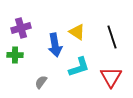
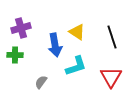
cyan L-shape: moved 3 px left, 1 px up
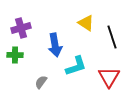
yellow triangle: moved 9 px right, 9 px up
red triangle: moved 2 px left
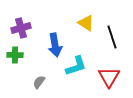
gray semicircle: moved 2 px left
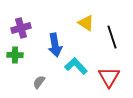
cyan L-shape: rotated 115 degrees counterclockwise
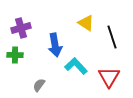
gray semicircle: moved 3 px down
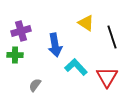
purple cross: moved 3 px down
cyan L-shape: moved 1 px down
red triangle: moved 2 px left
gray semicircle: moved 4 px left
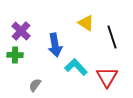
purple cross: rotated 30 degrees counterclockwise
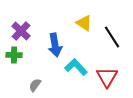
yellow triangle: moved 2 px left
black line: rotated 15 degrees counterclockwise
green cross: moved 1 px left
